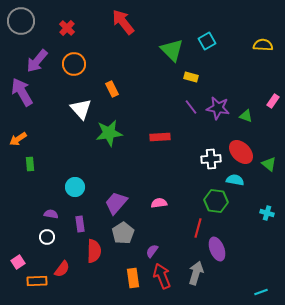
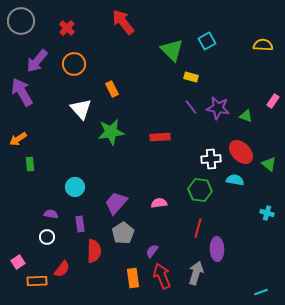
green star at (109, 133): moved 2 px right, 1 px up
green hexagon at (216, 201): moved 16 px left, 11 px up
purple ellipse at (217, 249): rotated 20 degrees clockwise
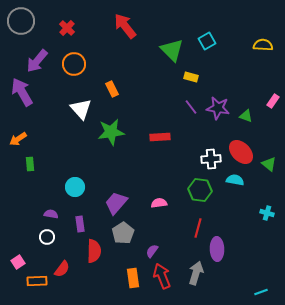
red arrow at (123, 22): moved 2 px right, 4 px down
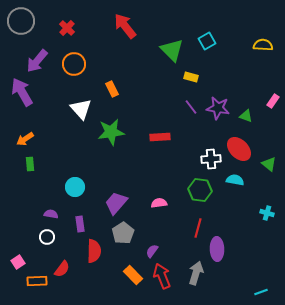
orange arrow at (18, 139): moved 7 px right
red ellipse at (241, 152): moved 2 px left, 3 px up
orange rectangle at (133, 278): moved 3 px up; rotated 36 degrees counterclockwise
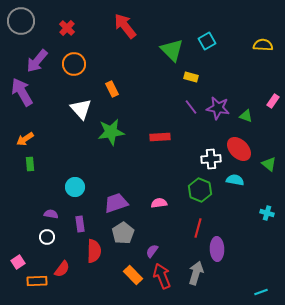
green hexagon at (200, 190): rotated 15 degrees clockwise
purple trapezoid at (116, 203): rotated 30 degrees clockwise
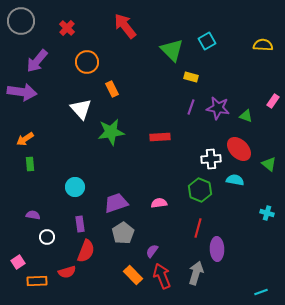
orange circle at (74, 64): moved 13 px right, 2 px up
purple arrow at (22, 92): rotated 128 degrees clockwise
purple line at (191, 107): rotated 56 degrees clockwise
purple semicircle at (51, 214): moved 18 px left, 1 px down
red semicircle at (94, 251): moved 8 px left; rotated 20 degrees clockwise
red semicircle at (62, 269): moved 5 px right, 3 px down; rotated 36 degrees clockwise
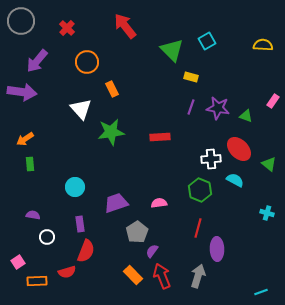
cyan semicircle at (235, 180): rotated 18 degrees clockwise
gray pentagon at (123, 233): moved 14 px right, 1 px up
gray arrow at (196, 273): moved 2 px right, 3 px down
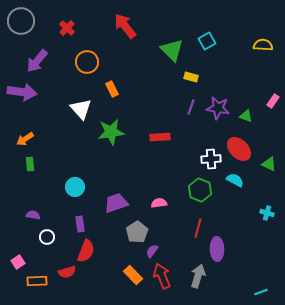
green triangle at (269, 164): rotated 14 degrees counterclockwise
